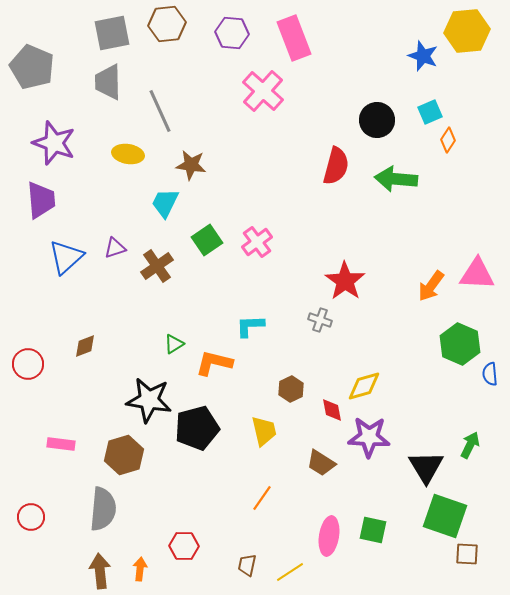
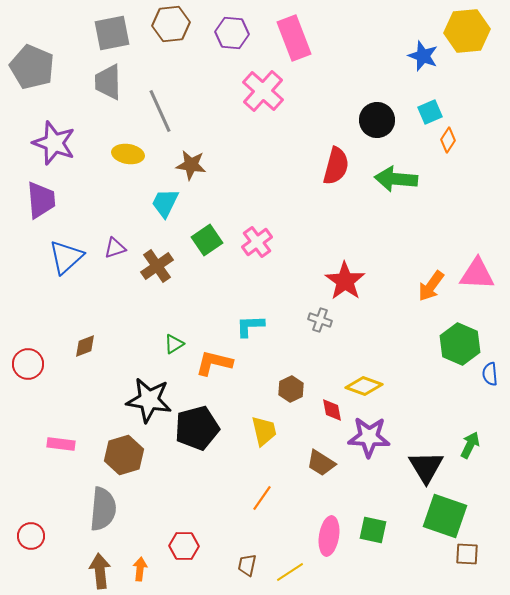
brown hexagon at (167, 24): moved 4 px right
yellow diamond at (364, 386): rotated 36 degrees clockwise
red circle at (31, 517): moved 19 px down
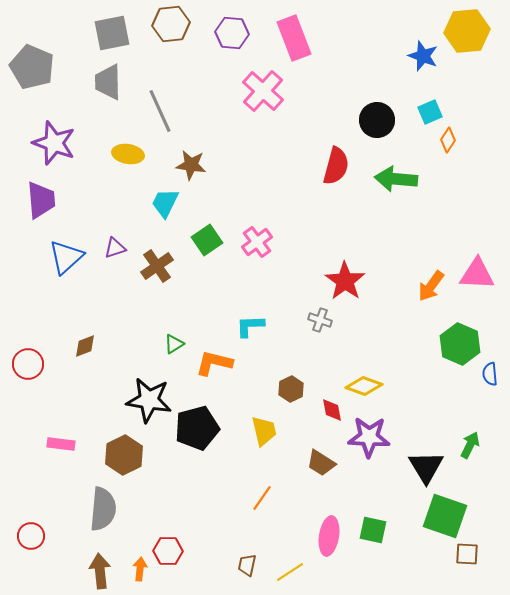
brown hexagon at (124, 455): rotated 9 degrees counterclockwise
red hexagon at (184, 546): moved 16 px left, 5 px down
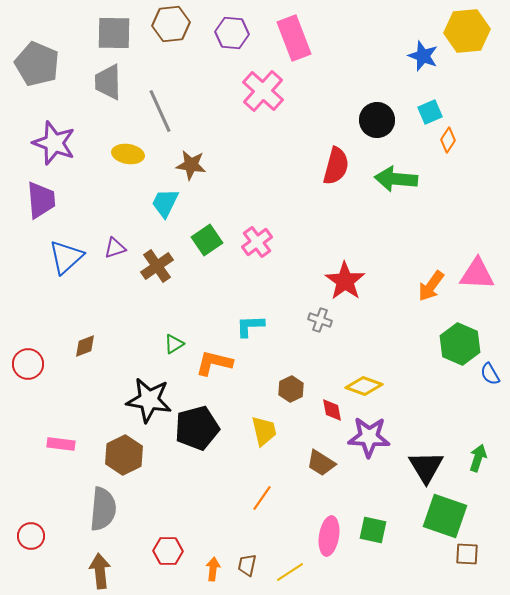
gray square at (112, 33): moved 2 px right; rotated 12 degrees clockwise
gray pentagon at (32, 67): moved 5 px right, 3 px up
blue semicircle at (490, 374): rotated 25 degrees counterclockwise
green arrow at (470, 445): moved 8 px right, 13 px down; rotated 8 degrees counterclockwise
orange arrow at (140, 569): moved 73 px right
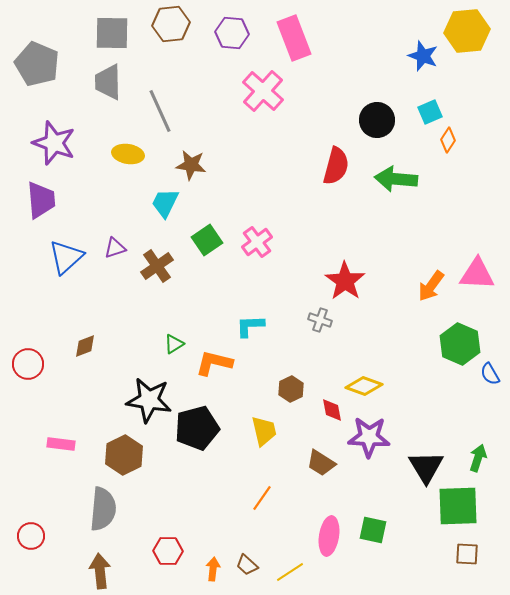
gray square at (114, 33): moved 2 px left
green square at (445, 516): moved 13 px right, 10 px up; rotated 21 degrees counterclockwise
brown trapezoid at (247, 565): rotated 60 degrees counterclockwise
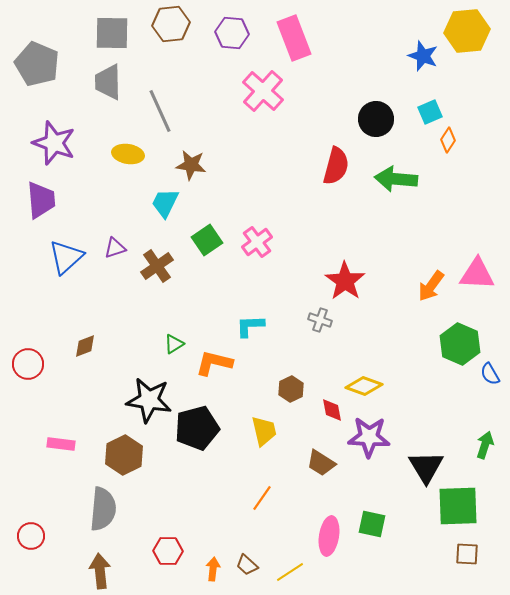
black circle at (377, 120): moved 1 px left, 1 px up
green arrow at (478, 458): moved 7 px right, 13 px up
green square at (373, 530): moved 1 px left, 6 px up
